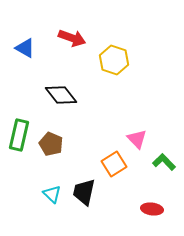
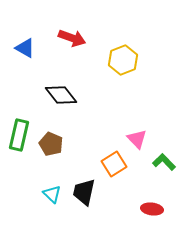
yellow hexagon: moved 9 px right; rotated 20 degrees clockwise
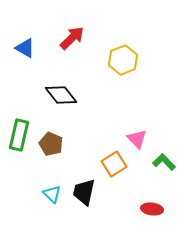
red arrow: rotated 64 degrees counterclockwise
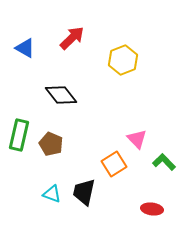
cyan triangle: rotated 24 degrees counterclockwise
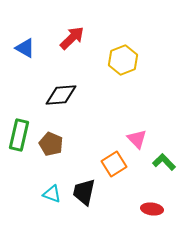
black diamond: rotated 56 degrees counterclockwise
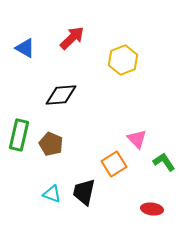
green L-shape: rotated 10 degrees clockwise
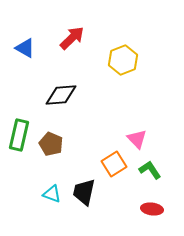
green L-shape: moved 14 px left, 8 px down
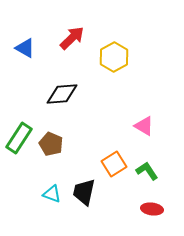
yellow hexagon: moved 9 px left, 3 px up; rotated 8 degrees counterclockwise
black diamond: moved 1 px right, 1 px up
green rectangle: moved 3 px down; rotated 20 degrees clockwise
pink triangle: moved 7 px right, 13 px up; rotated 15 degrees counterclockwise
green L-shape: moved 3 px left, 1 px down
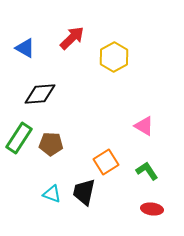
black diamond: moved 22 px left
brown pentagon: rotated 20 degrees counterclockwise
orange square: moved 8 px left, 2 px up
